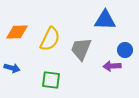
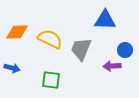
yellow semicircle: rotated 90 degrees counterclockwise
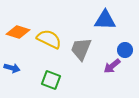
orange diamond: moved 1 px right; rotated 20 degrees clockwise
yellow semicircle: moved 1 px left
purple arrow: rotated 36 degrees counterclockwise
green square: rotated 12 degrees clockwise
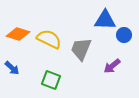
orange diamond: moved 2 px down
blue circle: moved 1 px left, 15 px up
blue arrow: rotated 28 degrees clockwise
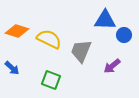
orange diamond: moved 1 px left, 3 px up
gray trapezoid: moved 2 px down
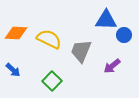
blue triangle: moved 1 px right
orange diamond: moved 1 px left, 2 px down; rotated 15 degrees counterclockwise
blue arrow: moved 1 px right, 2 px down
green square: moved 1 px right, 1 px down; rotated 24 degrees clockwise
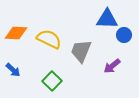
blue triangle: moved 1 px right, 1 px up
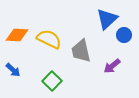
blue triangle: rotated 45 degrees counterclockwise
orange diamond: moved 1 px right, 2 px down
gray trapezoid: rotated 35 degrees counterclockwise
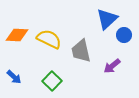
blue arrow: moved 1 px right, 7 px down
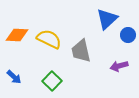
blue circle: moved 4 px right
purple arrow: moved 7 px right; rotated 24 degrees clockwise
